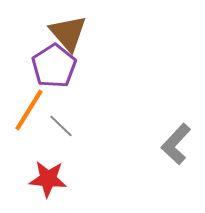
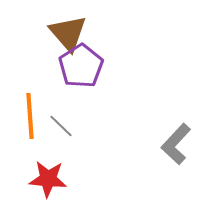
purple pentagon: moved 27 px right
orange line: moved 1 px right, 6 px down; rotated 36 degrees counterclockwise
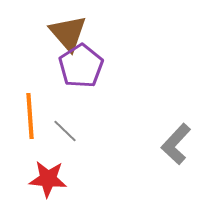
gray line: moved 4 px right, 5 px down
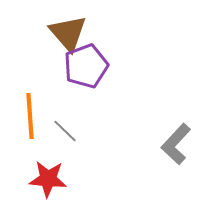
purple pentagon: moved 5 px right; rotated 12 degrees clockwise
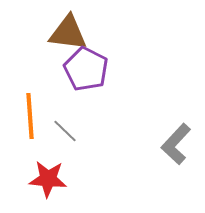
brown triangle: rotated 42 degrees counterclockwise
purple pentagon: moved 3 px down; rotated 24 degrees counterclockwise
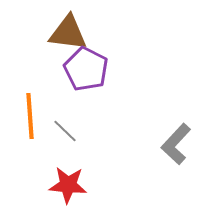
red star: moved 20 px right, 6 px down
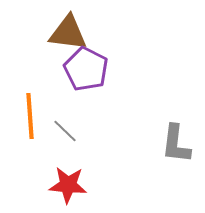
gray L-shape: rotated 36 degrees counterclockwise
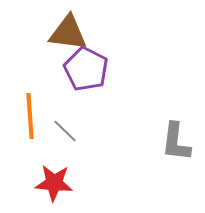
gray L-shape: moved 2 px up
red star: moved 14 px left, 2 px up
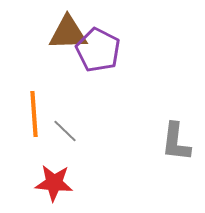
brown triangle: rotated 9 degrees counterclockwise
purple pentagon: moved 12 px right, 19 px up
orange line: moved 4 px right, 2 px up
